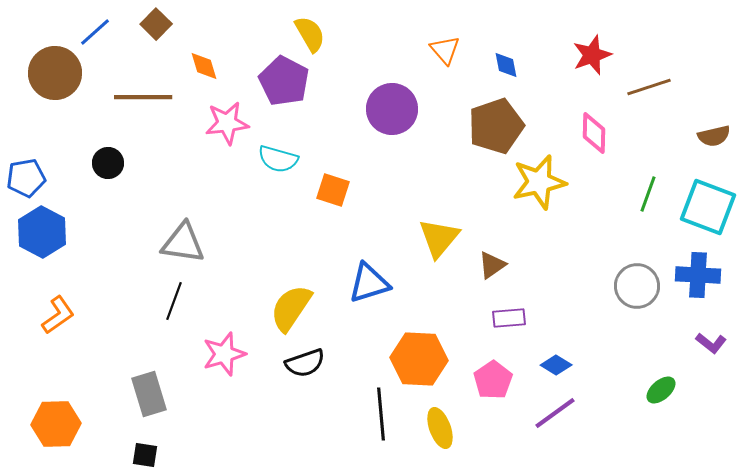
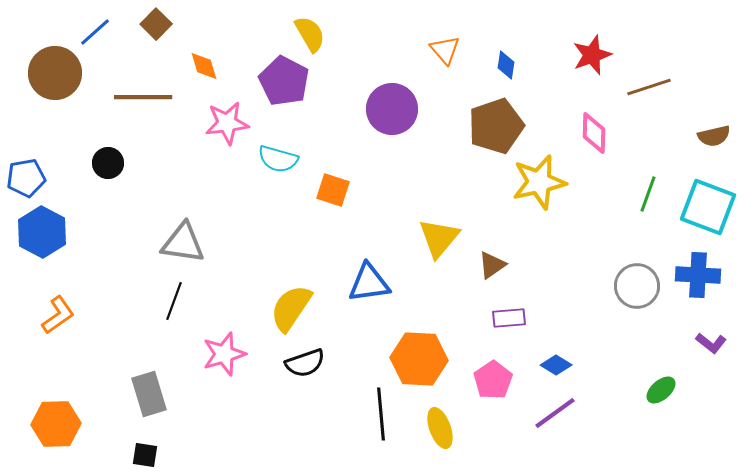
blue diamond at (506, 65): rotated 20 degrees clockwise
blue triangle at (369, 283): rotated 9 degrees clockwise
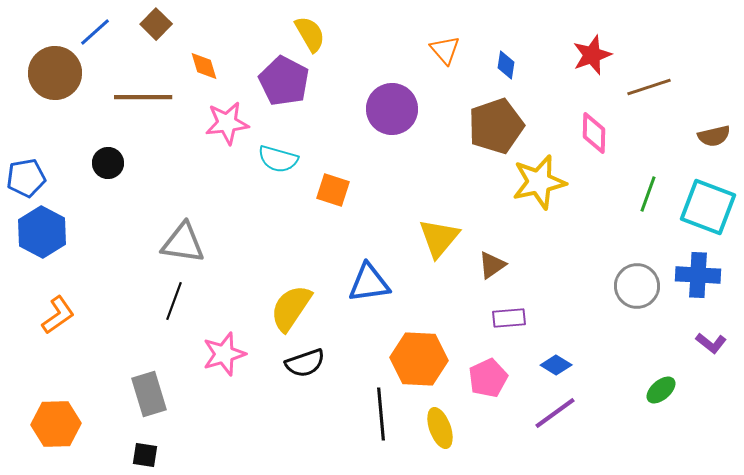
pink pentagon at (493, 380): moved 5 px left, 2 px up; rotated 9 degrees clockwise
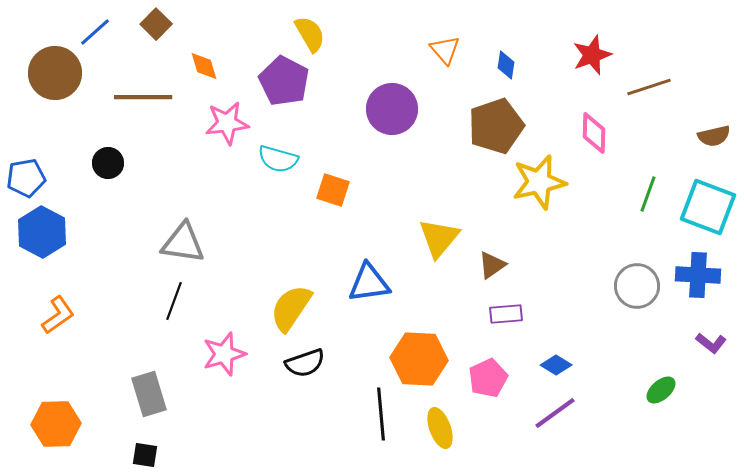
purple rectangle at (509, 318): moved 3 px left, 4 px up
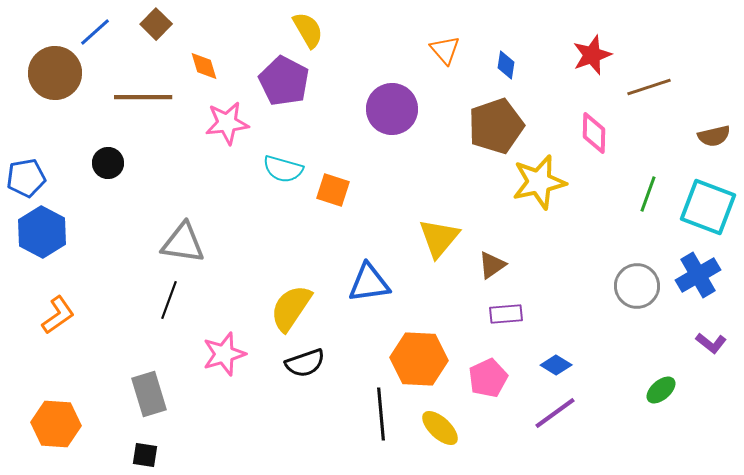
yellow semicircle at (310, 34): moved 2 px left, 4 px up
cyan semicircle at (278, 159): moved 5 px right, 10 px down
blue cross at (698, 275): rotated 33 degrees counterclockwise
black line at (174, 301): moved 5 px left, 1 px up
orange hexagon at (56, 424): rotated 6 degrees clockwise
yellow ellipse at (440, 428): rotated 27 degrees counterclockwise
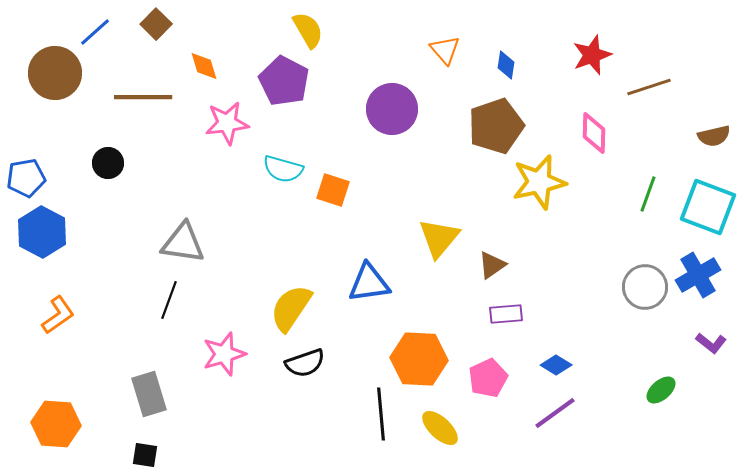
gray circle at (637, 286): moved 8 px right, 1 px down
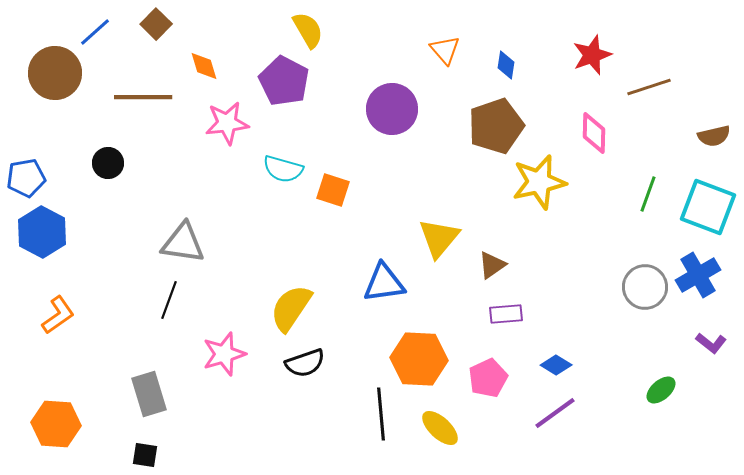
blue triangle at (369, 283): moved 15 px right
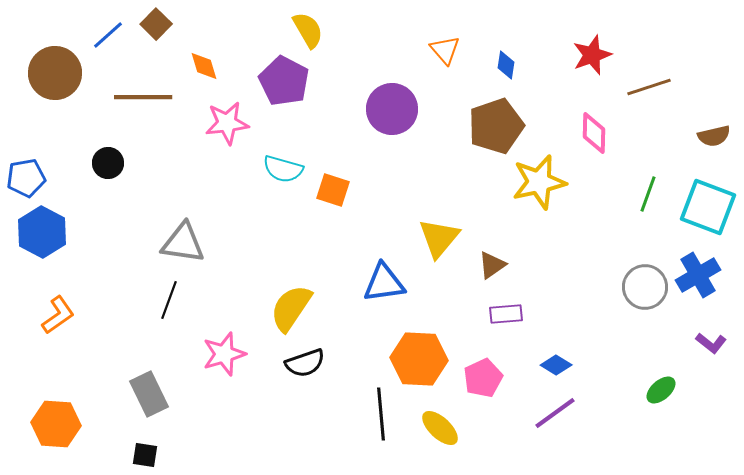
blue line at (95, 32): moved 13 px right, 3 px down
pink pentagon at (488, 378): moved 5 px left
gray rectangle at (149, 394): rotated 9 degrees counterclockwise
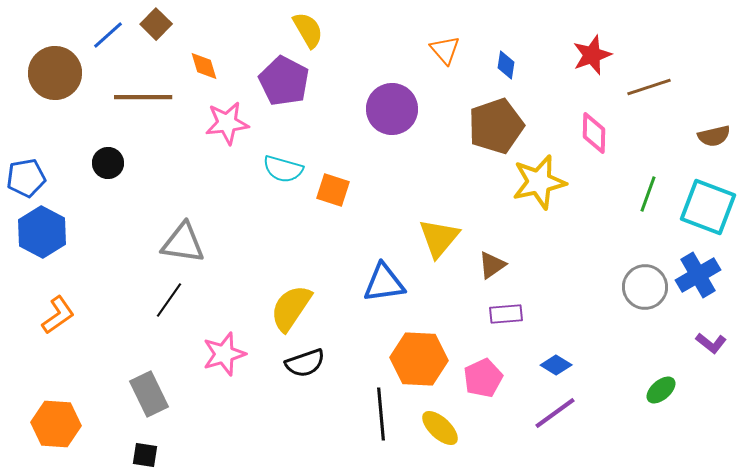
black line at (169, 300): rotated 15 degrees clockwise
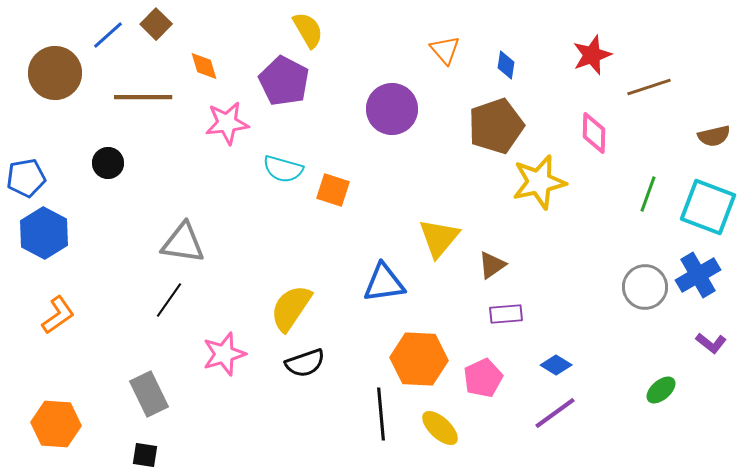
blue hexagon at (42, 232): moved 2 px right, 1 px down
